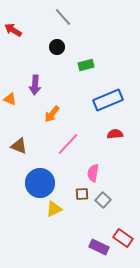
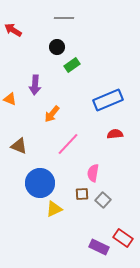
gray line: moved 1 px right, 1 px down; rotated 48 degrees counterclockwise
green rectangle: moved 14 px left; rotated 21 degrees counterclockwise
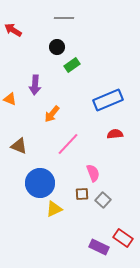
pink semicircle: rotated 150 degrees clockwise
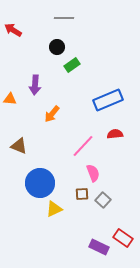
orange triangle: rotated 16 degrees counterclockwise
pink line: moved 15 px right, 2 px down
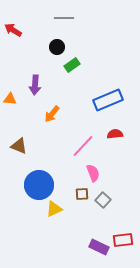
blue circle: moved 1 px left, 2 px down
red rectangle: moved 2 px down; rotated 42 degrees counterclockwise
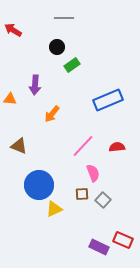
red semicircle: moved 2 px right, 13 px down
red rectangle: rotated 30 degrees clockwise
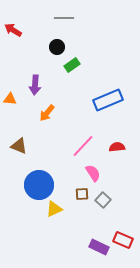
orange arrow: moved 5 px left, 1 px up
pink semicircle: rotated 12 degrees counterclockwise
